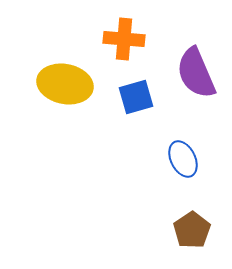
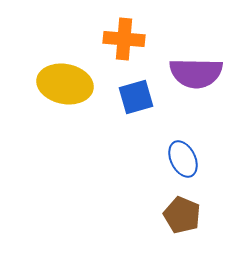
purple semicircle: rotated 66 degrees counterclockwise
brown pentagon: moved 10 px left, 15 px up; rotated 15 degrees counterclockwise
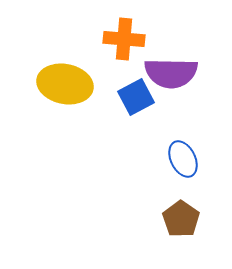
purple semicircle: moved 25 px left
blue square: rotated 12 degrees counterclockwise
brown pentagon: moved 1 px left, 4 px down; rotated 12 degrees clockwise
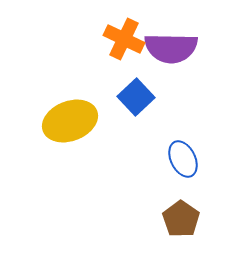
orange cross: rotated 21 degrees clockwise
purple semicircle: moved 25 px up
yellow ellipse: moved 5 px right, 37 px down; rotated 32 degrees counterclockwise
blue square: rotated 15 degrees counterclockwise
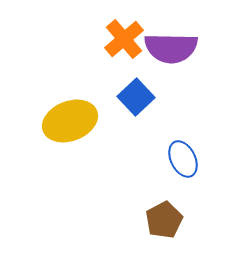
orange cross: rotated 24 degrees clockwise
brown pentagon: moved 17 px left, 1 px down; rotated 9 degrees clockwise
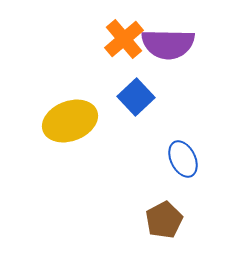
purple semicircle: moved 3 px left, 4 px up
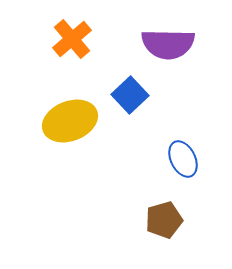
orange cross: moved 52 px left
blue square: moved 6 px left, 2 px up
brown pentagon: rotated 12 degrees clockwise
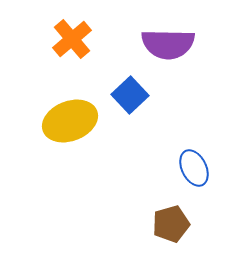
blue ellipse: moved 11 px right, 9 px down
brown pentagon: moved 7 px right, 4 px down
